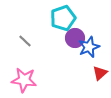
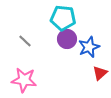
cyan pentagon: rotated 25 degrees clockwise
purple circle: moved 8 px left, 1 px down
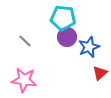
purple circle: moved 2 px up
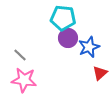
purple circle: moved 1 px right, 1 px down
gray line: moved 5 px left, 14 px down
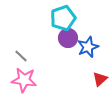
cyan pentagon: rotated 25 degrees counterclockwise
blue star: moved 1 px left
gray line: moved 1 px right, 1 px down
red triangle: moved 6 px down
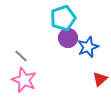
pink star: rotated 15 degrees clockwise
